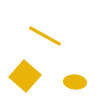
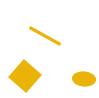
yellow ellipse: moved 9 px right, 3 px up
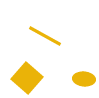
yellow square: moved 2 px right, 2 px down
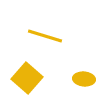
yellow line: rotated 12 degrees counterclockwise
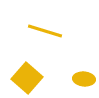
yellow line: moved 5 px up
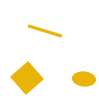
yellow square: rotated 8 degrees clockwise
